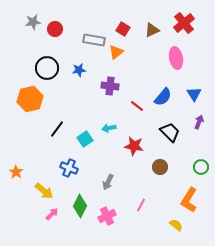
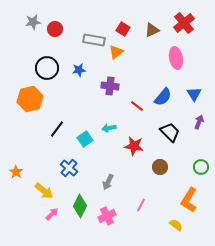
blue cross: rotated 18 degrees clockwise
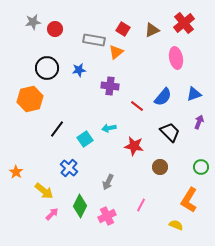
blue triangle: rotated 42 degrees clockwise
yellow semicircle: rotated 16 degrees counterclockwise
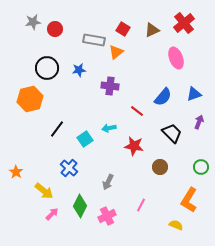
pink ellipse: rotated 10 degrees counterclockwise
red line: moved 5 px down
black trapezoid: moved 2 px right, 1 px down
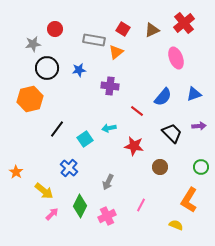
gray star: moved 22 px down
purple arrow: moved 4 px down; rotated 64 degrees clockwise
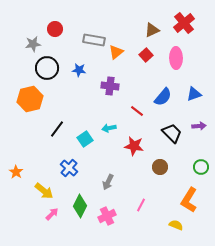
red square: moved 23 px right, 26 px down; rotated 16 degrees clockwise
pink ellipse: rotated 20 degrees clockwise
blue star: rotated 16 degrees clockwise
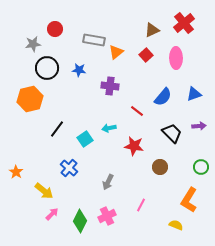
green diamond: moved 15 px down
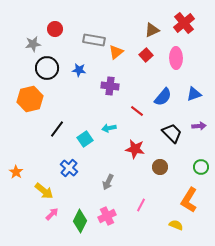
red star: moved 1 px right, 3 px down
